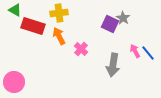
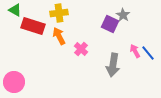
gray star: moved 3 px up
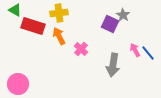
pink arrow: moved 1 px up
pink circle: moved 4 px right, 2 px down
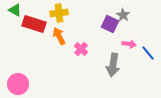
red rectangle: moved 1 px right, 2 px up
pink arrow: moved 6 px left, 6 px up; rotated 128 degrees clockwise
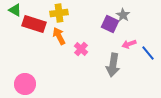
pink arrow: rotated 152 degrees clockwise
pink circle: moved 7 px right
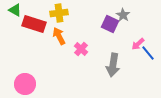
pink arrow: moved 9 px right; rotated 24 degrees counterclockwise
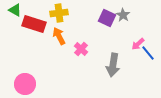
purple square: moved 3 px left, 6 px up
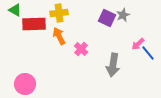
gray star: rotated 16 degrees clockwise
red rectangle: rotated 20 degrees counterclockwise
